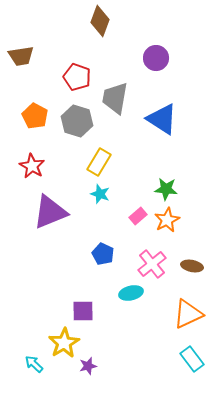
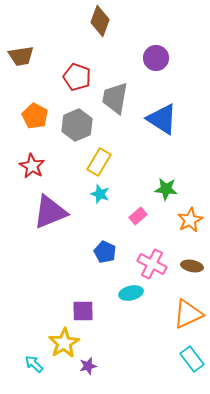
gray hexagon: moved 4 px down; rotated 20 degrees clockwise
orange star: moved 23 px right
blue pentagon: moved 2 px right, 2 px up
pink cross: rotated 24 degrees counterclockwise
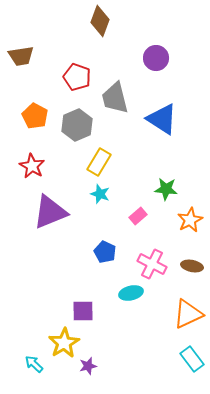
gray trapezoid: rotated 24 degrees counterclockwise
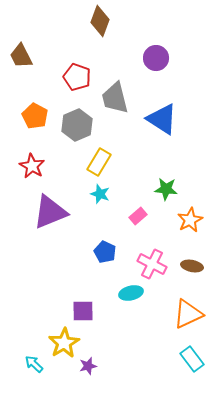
brown trapezoid: rotated 72 degrees clockwise
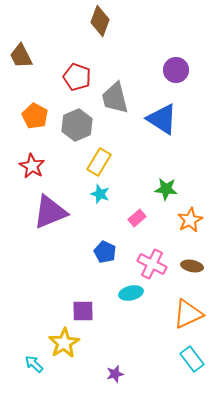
purple circle: moved 20 px right, 12 px down
pink rectangle: moved 1 px left, 2 px down
purple star: moved 27 px right, 8 px down
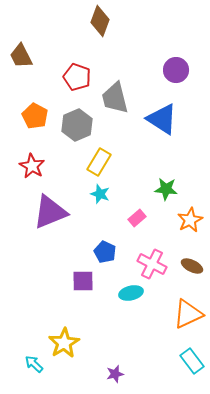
brown ellipse: rotated 15 degrees clockwise
purple square: moved 30 px up
cyan rectangle: moved 2 px down
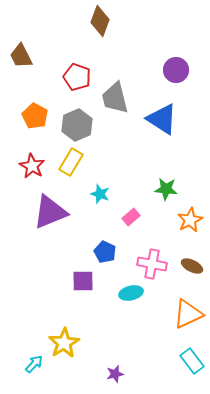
yellow rectangle: moved 28 px left
pink rectangle: moved 6 px left, 1 px up
pink cross: rotated 16 degrees counterclockwise
cyan arrow: rotated 90 degrees clockwise
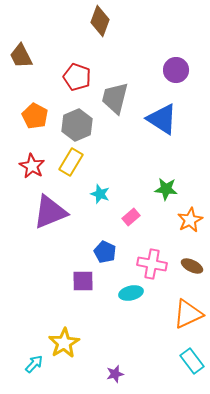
gray trapezoid: rotated 28 degrees clockwise
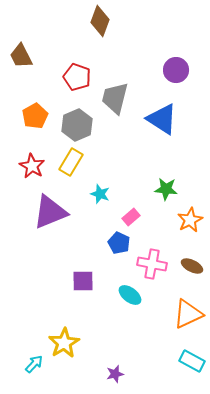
orange pentagon: rotated 15 degrees clockwise
blue pentagon: moved 14 px right, 9 px up
cyan ellipse: moved 1 px left, 2 px down; rotated 50 degrees clockwise
cyan rectangle: rotated 25 degrees counterclockwise
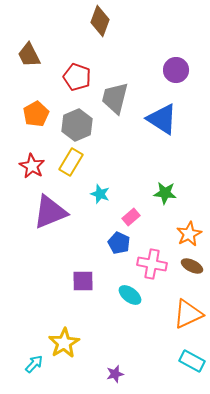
brown trapezoid: moved 8 px right, 1 px up
orange pentagon: moved 1 px right, 2 px up
green star: moved 1 px left, 4 px down
orange star: moved 1 px left, 14 px down
